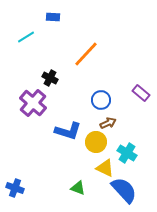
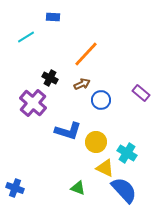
brown arrow: moved 26 px left, 39 px up
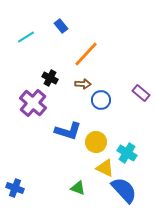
blue rectangle: moved 8 px right, 9 px down; rotated 48 degrees clockwise
brown arrow: moved 1 px right; rotated 28 degrees clockwise
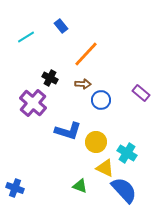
green triangle: moved 2 px right, 2 px up
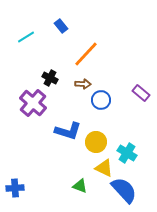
yellow triangle: moved 1 px left
blue cross: rotated 24 degrees counterclockwise
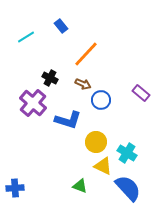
brown arrow: rotated 21 degrees clockwise
blue L-shape: moved 11 px up
yellow triangle: moved 1 px left, 2 px up
blue semicircle: moved 4 px right, 2 px up
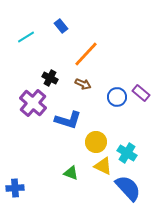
blue circle: moved 16 px right, 3 px up
green triangle: moved 9 px left, 13 px up
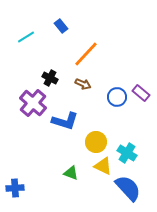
blue L-shape: moved 3 px left, 1 px down
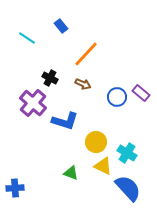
cyan line: moved 1 px right, 1 px down; rotated 66 degrees clockwise
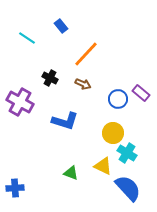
blue circle: moved 1 px right, 2 px down
purple cross: moved 13 px left, 1 px up; rotated 12 degrees counterclockwise
yellow circle: moved 17 px right, 9 px up
